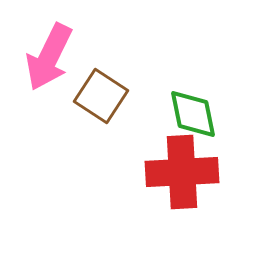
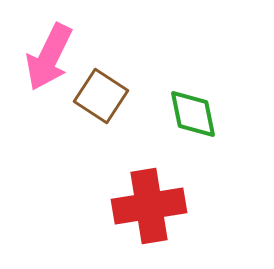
red cross: moved 33 px left, 34 px down; rotated 6 degrees counterclockwise
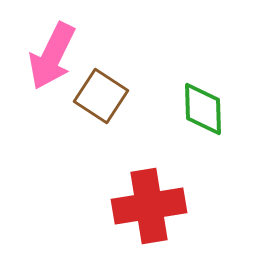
pink arrow: moved 3 px right, 1 px up
green diamond: moved 10 px right, 5 px up; rotated 10 degrees clockwise
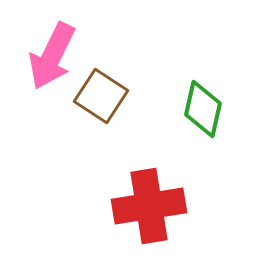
green diamond: rotated 14 degrees clockwise
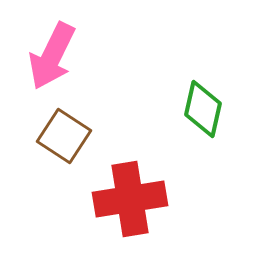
brown square: moved 37 px left, 40 px down
red cross: moved 19 px left, 7 px up
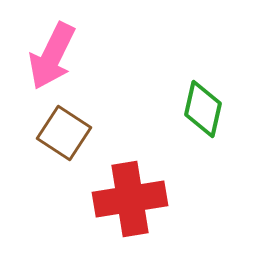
brown square: moved 3 px up
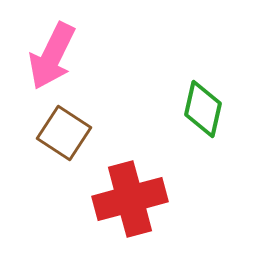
red cross: rotated 6 degrees counterclockwise
